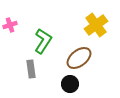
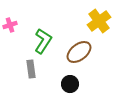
yellow cross: moved 3 px right, 4 px up
brown ellipse: moved 6 px up
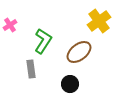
pink cross: rotated 16 degrees counterclockwise
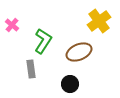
pink cross: moved 2 px right; rotated 16 degrees counterclockwise
brown ellipse: rotated 15 degrees clockwise
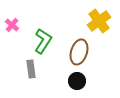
brown ellipse: rotated 50 degrees counterclockwise
black circle: moved 7 px right, 3 px up
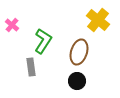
yellow cross: moved 1 px left, 1 px up; rotated 15 degrees counterclockwise
gray rectangle: moved 2 px up
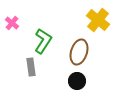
pink cross: moved 2 px up
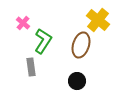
pink cross: moved 11 px right
brown ellipse: moved 2 px right, 7 px up
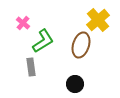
yellow cross: rotated 10 degrees clockwise
green L-shape: rotated 25 degrees clockwise
black circle: moved 2 px left, 3 px down
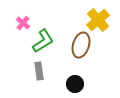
gray rectangle: moved 8 px right, 4 px down
